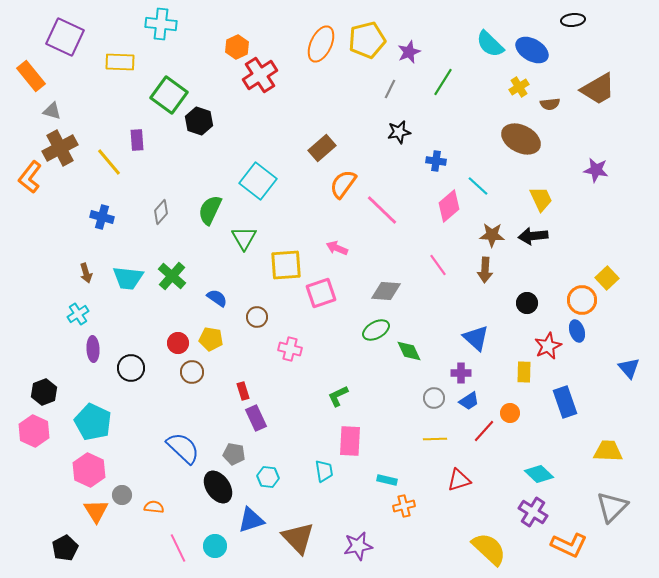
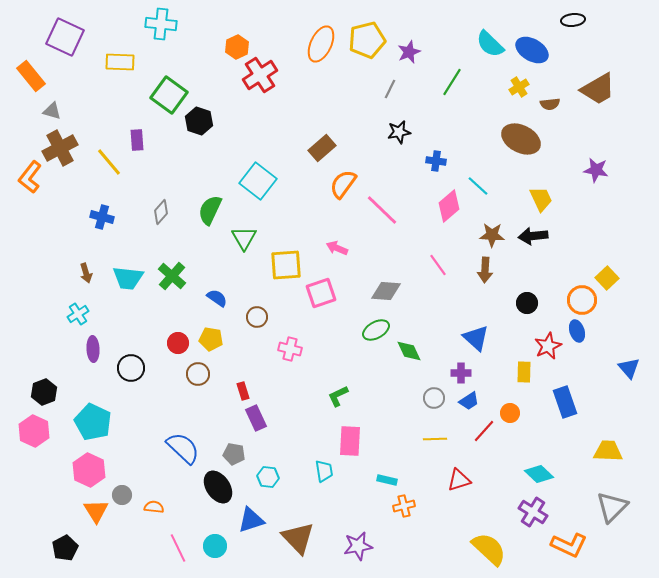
green line at (443, 82): moved 9 px right
brown circle at (192, 372): moved 6 px right, 2 px down
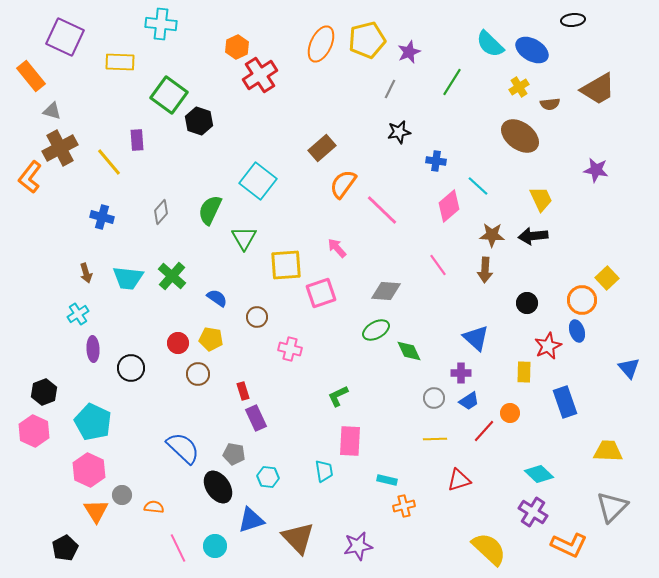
brown ellipse at (521, 139): moved 1 px left, 3 px up; rotated 9 degrees clockwise
pink arrow at (337, 248): rotated 25 degrees clockwise
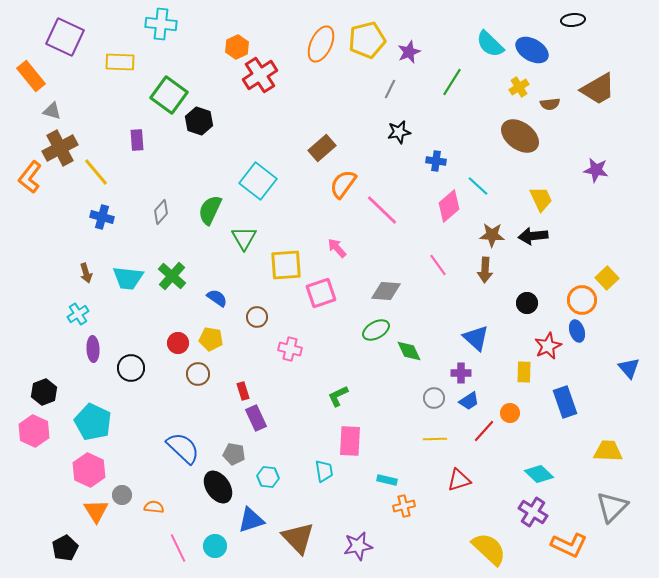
yellow line at (109, 162): moved 13 px left, 10 px down
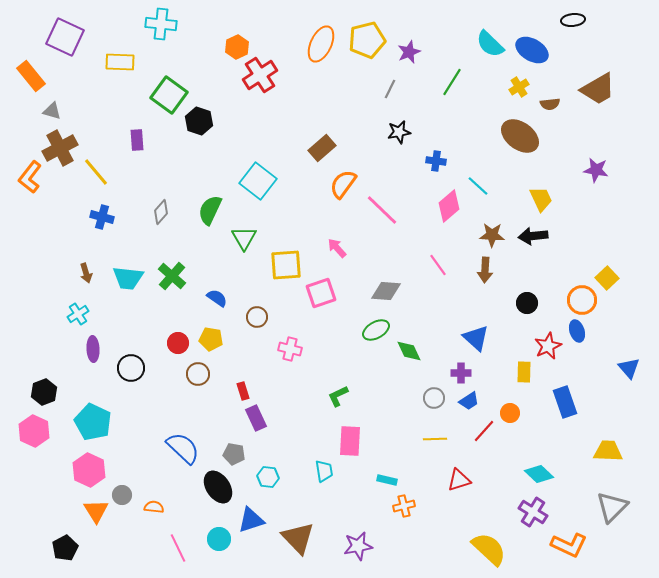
cyan circle at (215, 546): moved 4 px right, 7 px up
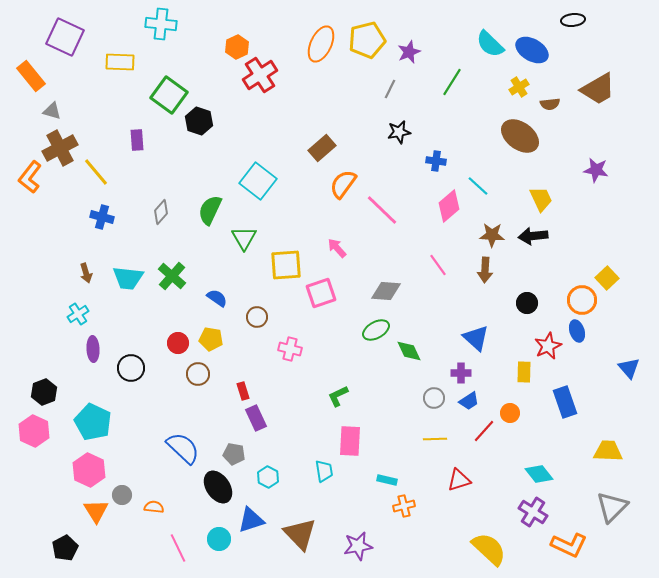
cyan diamond at (539, 474): rotated 8 degrees clockwise
cyan hexagon at (268, 477): rotated 20 degrees clockwise
brown triangle at (298, 538): moved 2 px right, 4 px up
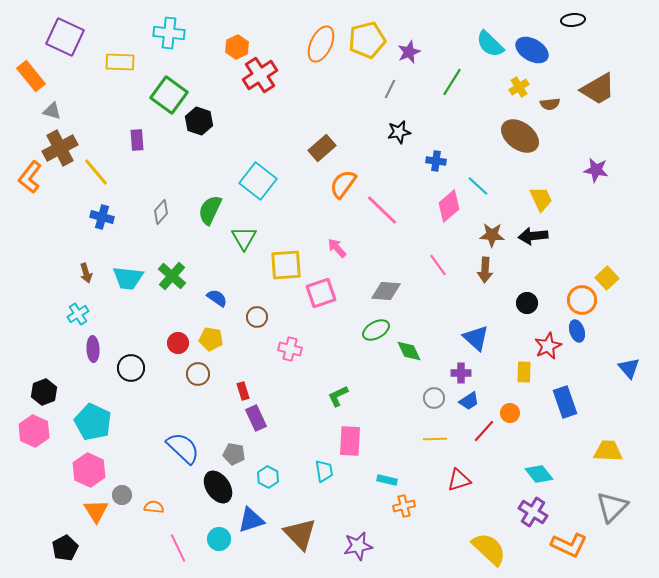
cyan cross at (161, 24): moved 8 px right, 9 px down
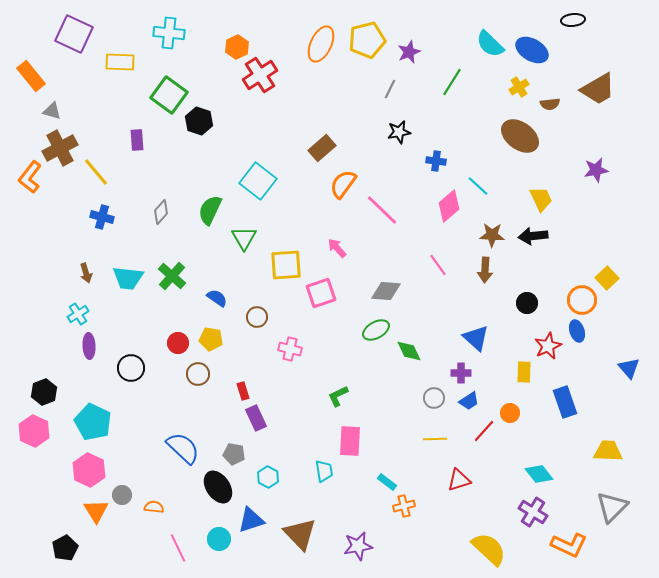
purple square at (65, 37): moved 9 px right, 3 px up
purple star at (596, 170): rotated 20 degrees counterclockwise
purple ellipse at (93, 349): moved 4 px left, 3 px up
cyan rectangle at (387, 480): moved 2 px down; rotated 24 degrees clockwise
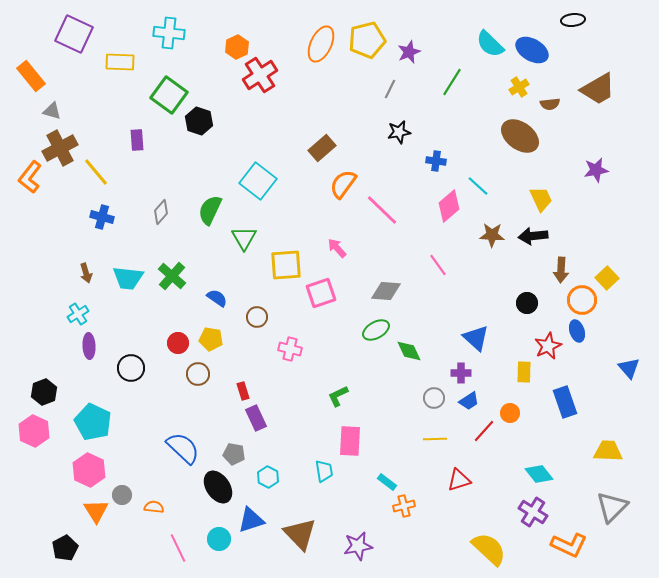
brown arrow at (485, 270): moved 76 px right
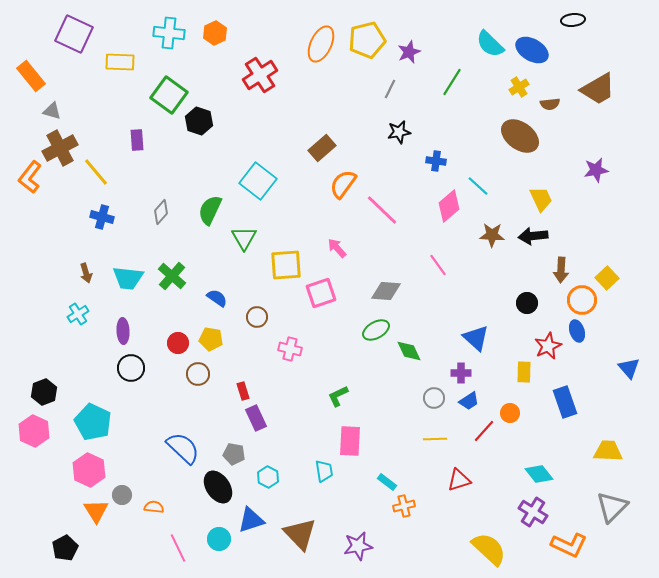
orange hexagon at (237, 47): moved 22 px left, 14 px up
purple ellipse at (89, 346): moved 34 px right, 15 px up
